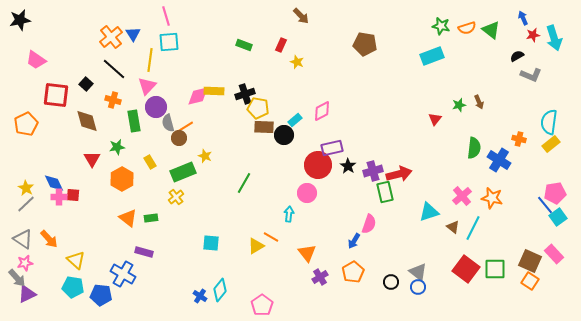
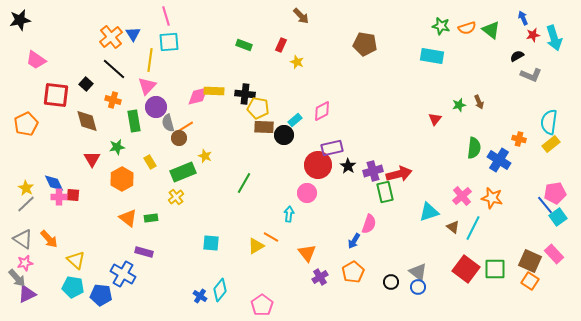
cyan rectangle at (432, 56): rotated 30 degrees clockwise
black cross at (245, 94): rotated 24 degrees clockwise
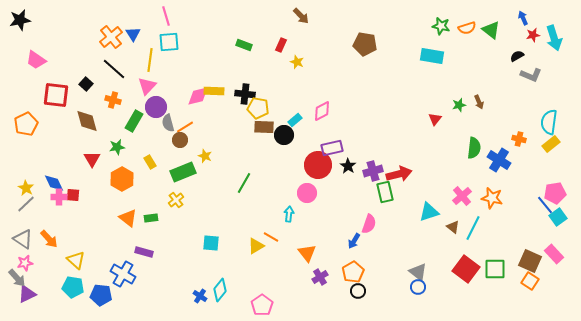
green rectangle at (134, 121): rotated 40 degrees clockwise
brown circle at (179, 138): moved 1 px right, 2 px down
yellow cross at (176, 197): moved 3 px down
black circle at (391, 282): moved 33 px left, 9 px down
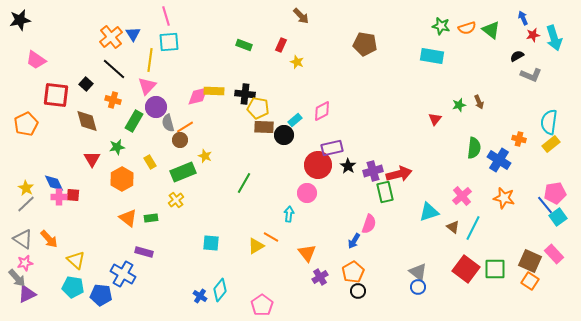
orange star at (492, 198): moved 12 px right
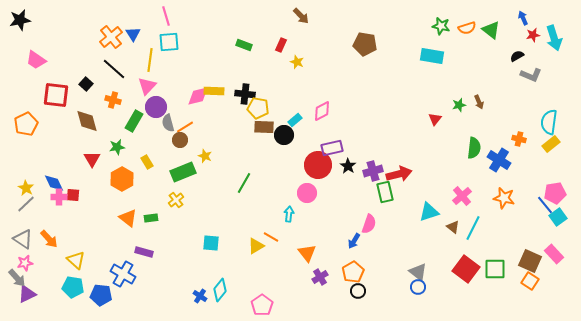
yellow rectangle at (150, 162): moved 3 px left
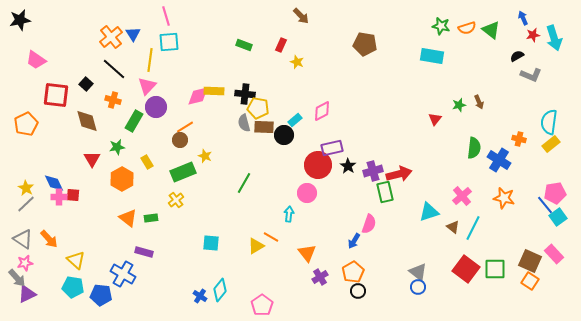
gray semicircle at (168, 123): moved 76 px right
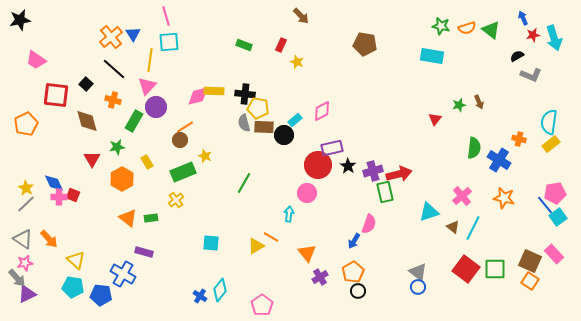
red square at (73, 195): rotated 16 degrees clockwise
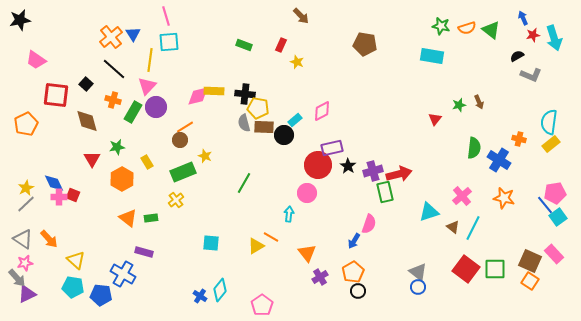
green rectangle at (134, 121): moved 1 px left, 9 px up
yellow star at (26, 188): rotated 14 degrees clockwise
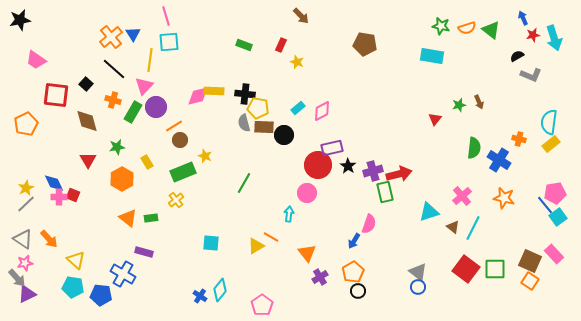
pink triangle at (147, 86): moved 3 px left
cyan rectangle at (295, 120): moved 3 px right, 12 px up
orange line at (185, 127): moved 11 px left, 1 px up
red triangle at (92, 159): moved 4 px left, 1 px down
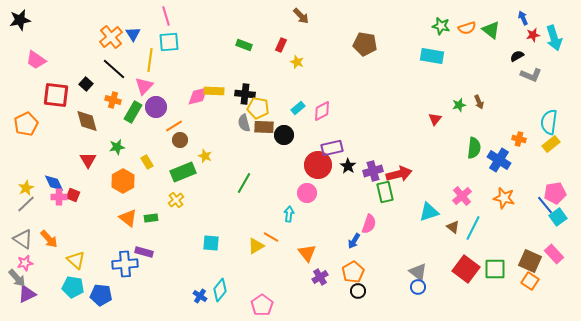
orange hexagon at (122, 179): moved 1 px right, 2 px down
blue cross at (123, 274): moved 2 px right, 10 px up; rotated 35 degrees counterclockwise
